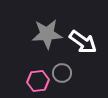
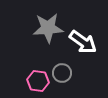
gray star: moved 1 px right, 6 px up
pink hexagon: rotated 15 degrees clockwise
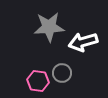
gray star: moved 1 px right, 1 px up
white arrow: rotated 128 degrees clockwise
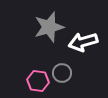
gray star: rotated 12 degrees counterclockwise
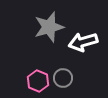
gray circle: moved 1 px right, 5 px down
pink hexagon: rotated 15 degrees clockwise
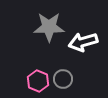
gray star: rotated 16 degrees clockwise
gray circle: moved 1 px down
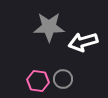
pink hexagon: rotated 15 degrees counterclockwise
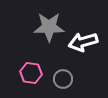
pink hexagon: moved 7 px left, 8 px up
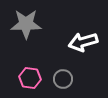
gray star: moved 23 px left, 3 px up
pink hexagon: moved 1 px left, 5 px down
